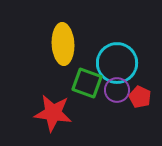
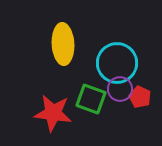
green square: moved 4 px right, 16 px down
purple circle: moved 3 px right, 1 px up
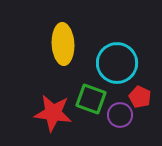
purple circle: moved 26 px down
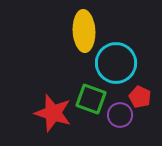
yellow ellipse: moved 21 px right, 13 px up
cyan circle: moved 1 px left
red star: rotated 9 degrees clockwise
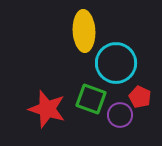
red star: moved 6 px left, 4 px up
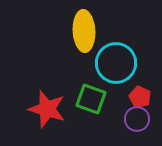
purple circle: moved 17 px right, 4 px down
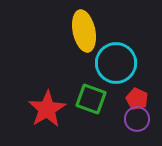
yellow ellipse: rotated 9 degrees counterclockwise
red pentagon: moved 3 px left, 2 px down
red star: rotated 24 degrees clockwise
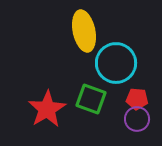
red pentagon: rotated 20 degrees counterclockwise
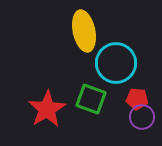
purple circle: moved 5 px right, 2 px up
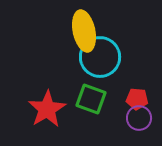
cyan circle: moved 16 px left, 6 px up
purple circle: moved 3 px left, 1 px down
